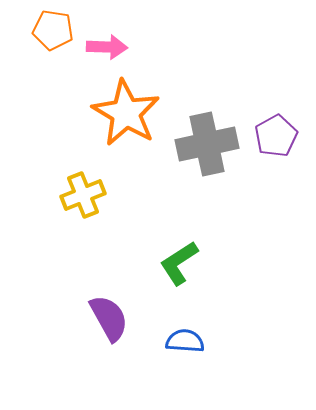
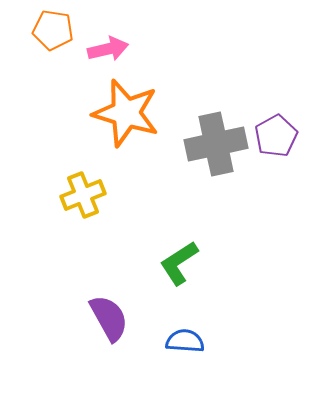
pink arrow: moved 1 px right, 2 px down; rotated 15 degrees counterclockwise
orange star: rotated 14 degrees counterclockwise
gray cross: moved 9 px right
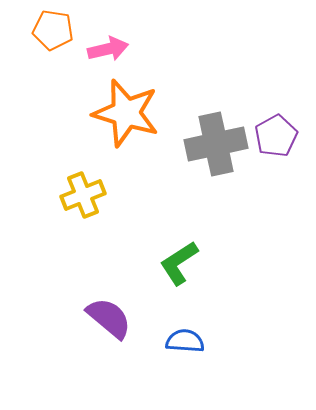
purple semicircle: rotated 21 degrees counterclockwise
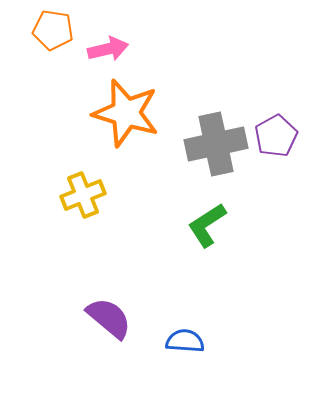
green L-shape: moved 28 px right, 38 px up
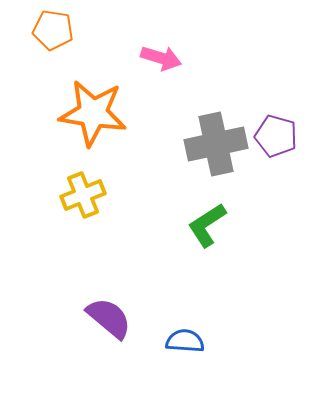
pink arrow: moved 53 px right, 9 px down; rotated 30 degrees clockwise
orange star: moved 33 px left; rotated 8 degrees counterclockwise
purple pentagon: rotated 27 degrees counterclockwise
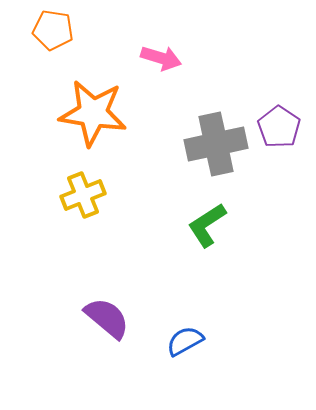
purple pentagon: moved 3 px right, 9 px up; rotated 18 degrees clockwise
purple semicircle: moved 2 px left
blue semicircle: rotated 33 degrees counterclockwise
